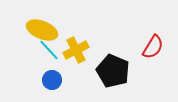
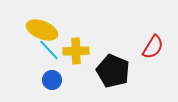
yellow cross: moved 1 px down; rotated 25 degrees clockwise
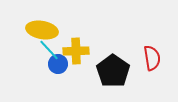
yellow ellipse: rotated 12 degrees counterclockwise
red semicircle: moved 1 px left, 11 px down; rotated 40 degrees counterclockwise
black pentagon: rotated 12 degrees clockwise
blue circle: moved 6 px right, 16 px up
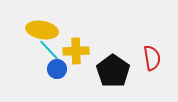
blue circle: moved 1 px left, 5 px down
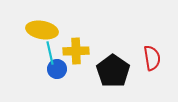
cyan line: moved 1 px right, 3 px down; rotated 30 degrees clockwise
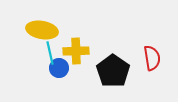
blue circle: moved 2 px right, 1 px up
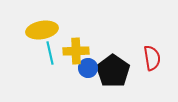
yellow ellipse: rotated 20 degrees counterclockwise
blue circle: moved 29 px right
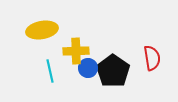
cyan line: moved 18 px down
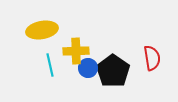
cyan line: moved 6 px up
